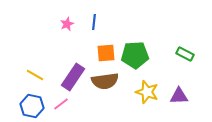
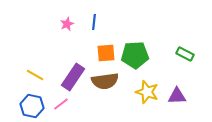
purple triangle: moved 2 px left
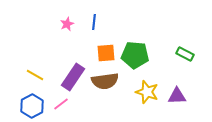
green pentagon: rotated 8 degrees clockwise
blue hexagon: rotated 20 degrees clockwise
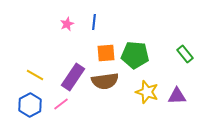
green rectangle: rotated 24 degrees clockwise
blue hexagon: moved 2 px left, 1 px up
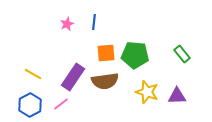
green rectangle: moved 3 px left
yellow line: moved 2 px left, 1 px up
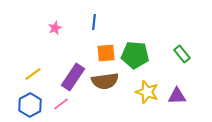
pink star: moved 12 px left, 4 px down
yellow line: rotated 66 degrees counterclockwise
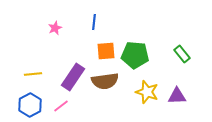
orange square: moved 2 px up
yellow line: rotated 30 degrees clockwise
pink line: moved 2 px down
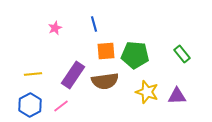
blue line: moved 2 px down; rotated 21 degrees counterclockwise
purple rectangle: moved 2 px up
